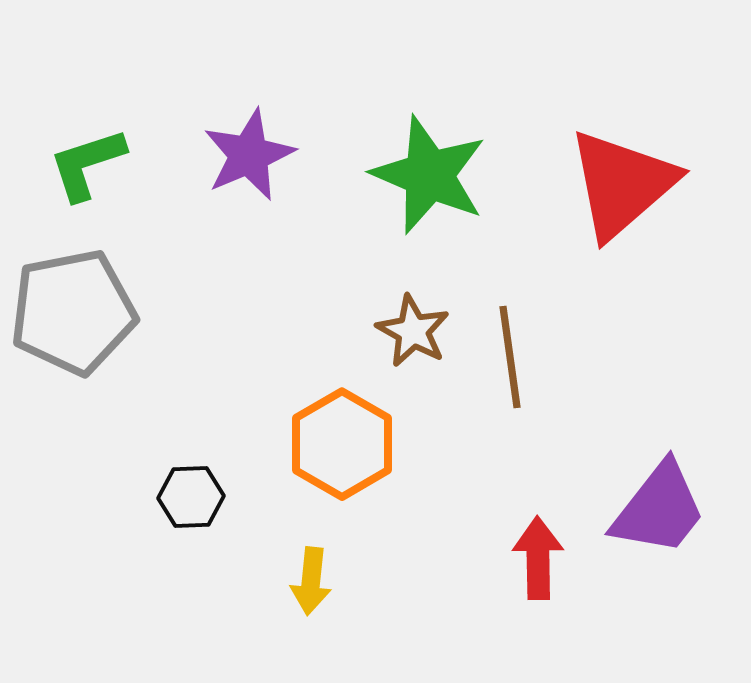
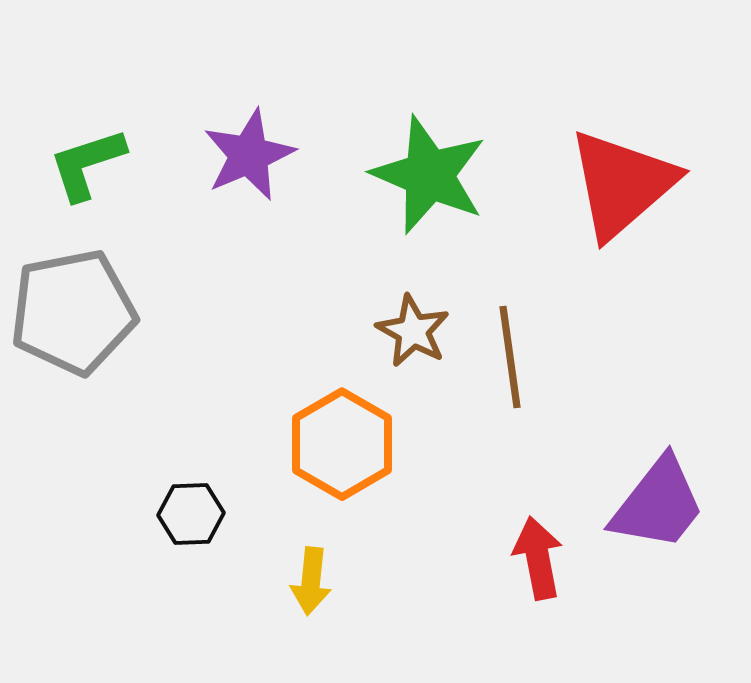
black hexagon: moved 17 px down
purple trapezoid: moved 1 px left, 5 px up
red arrow: rotated 10 degrees counterclockwise
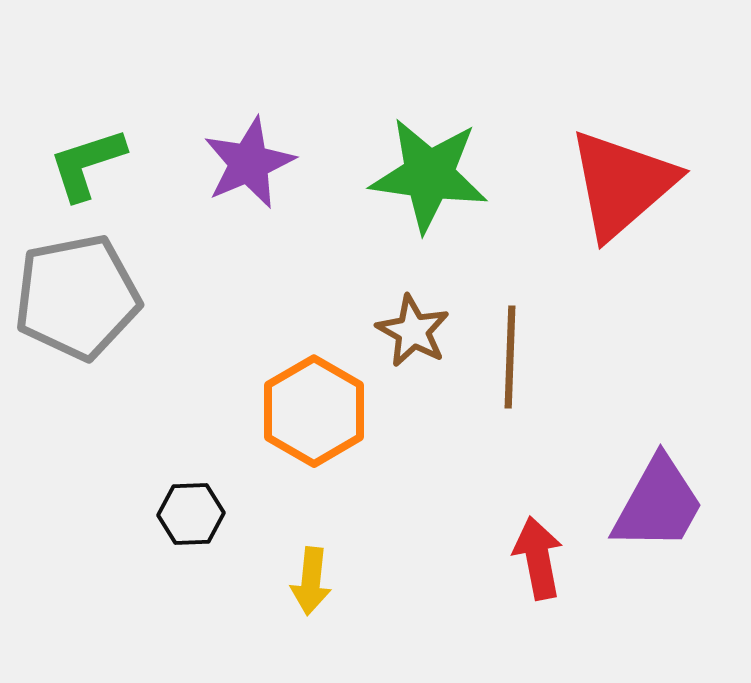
purple star: moved 8 px down
green star: rotated 15 degrees counterclockwise
gray pentagon: moved 4 px right, 15 px up
brown line: rotated 10 degrees clockwise
orange hexagon: moved 28 px left, 33 px up
purple trapezoid: rotated 9 degrees counterclockwise
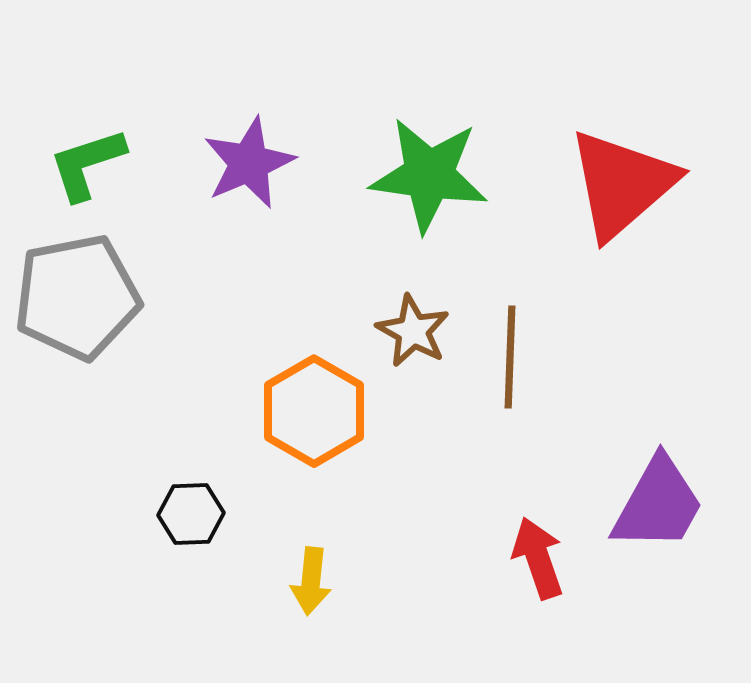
red arrow: rotated 8 degrees counterclockwise
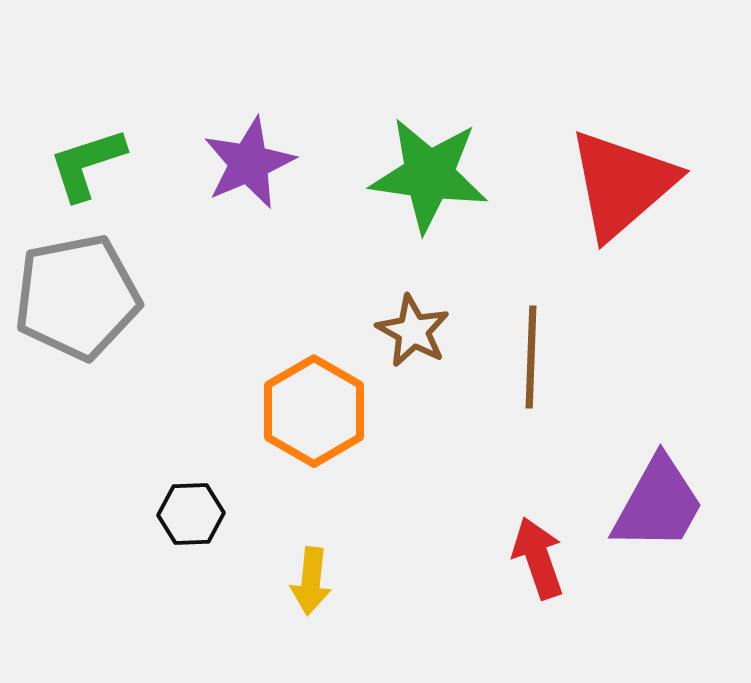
brown line: moved 21 px right
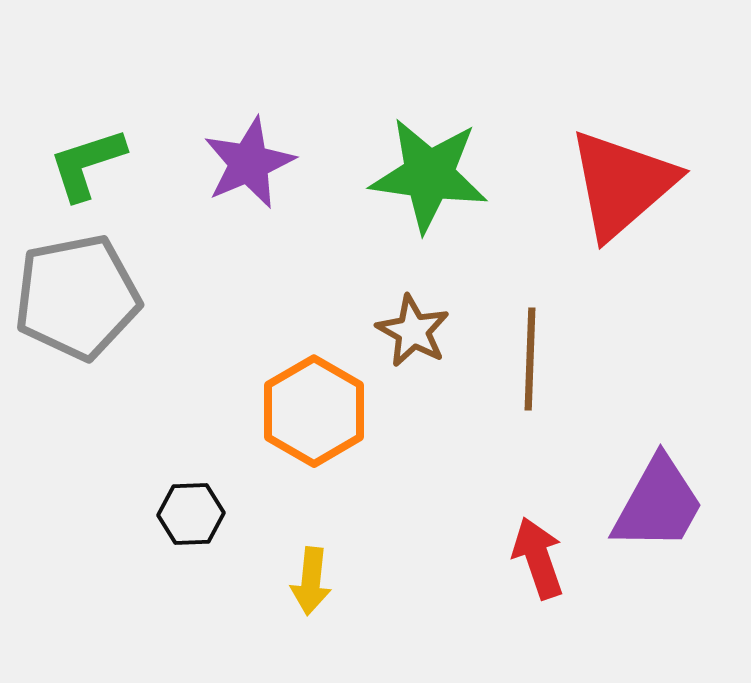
brown line: moved 1 px left, 2 px down
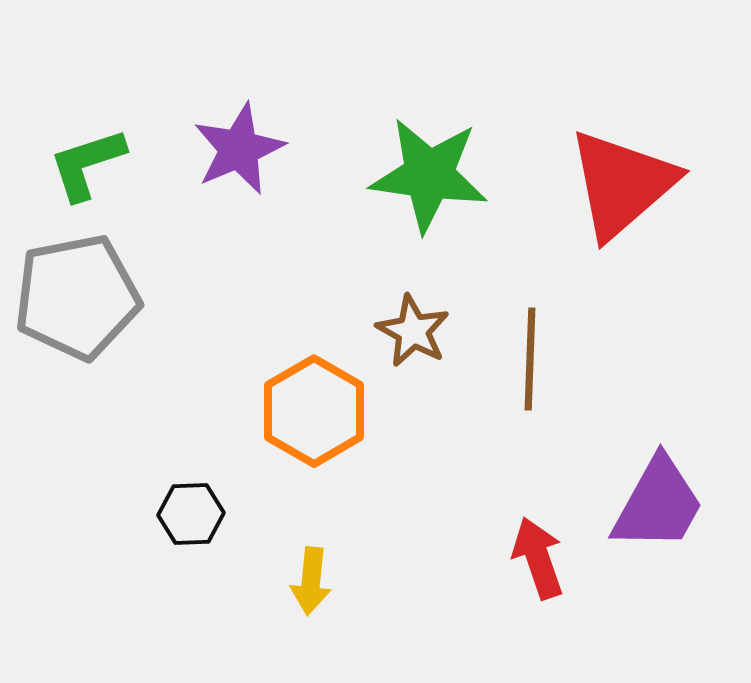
purple star: moved 10 px left, 14 px up
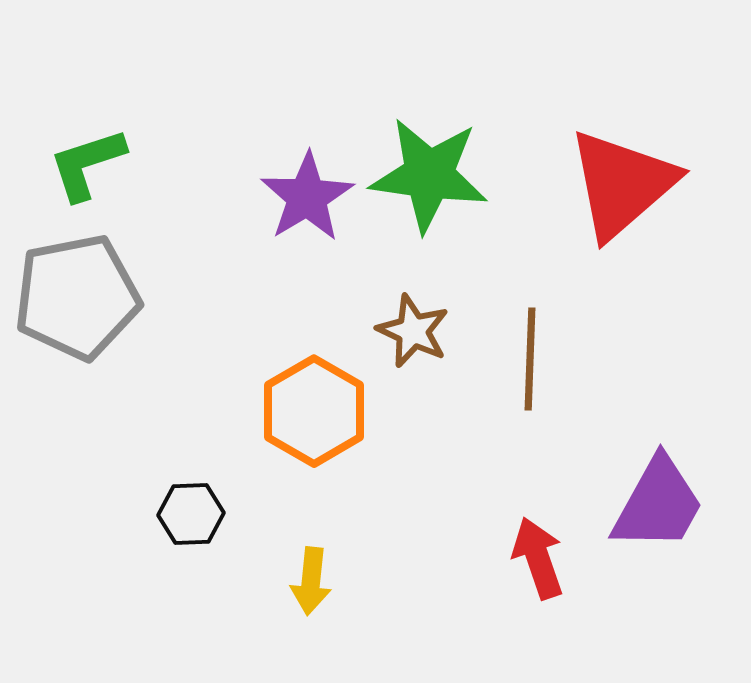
purple star: moved 68 px right, 48 px down; rotated 8 degrees counterclockwise
brown star: rotated 4 degrees counterclockwise
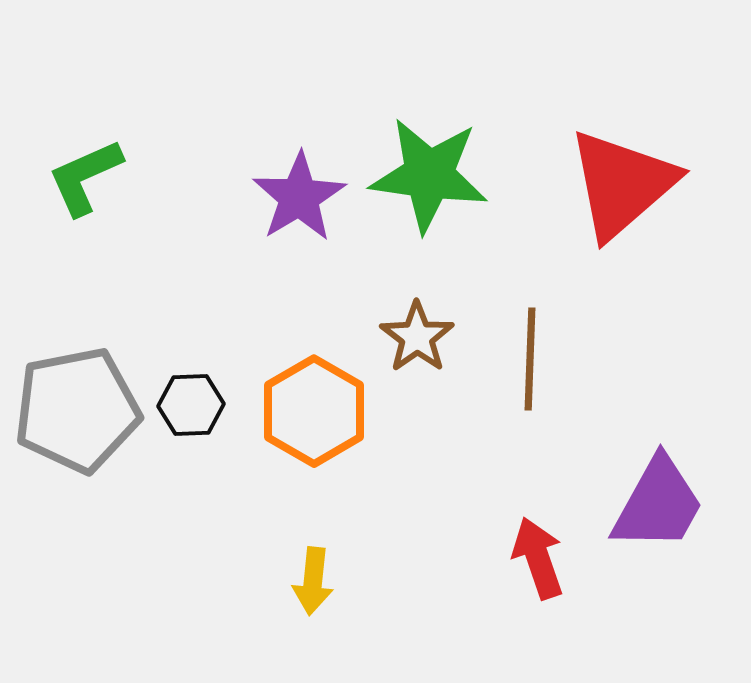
green L-shape: moved 2 px left, 13 px down; rotated 6 degrees counterclockwise
purple star: moved 8 px left
gray pentagon: moved 113 px down
brown star: moved 4 px right, 6 px down; rotated 12 degrees clockwise
black hexagon: moved 109 px up
yellow arrow: moved 2 px right
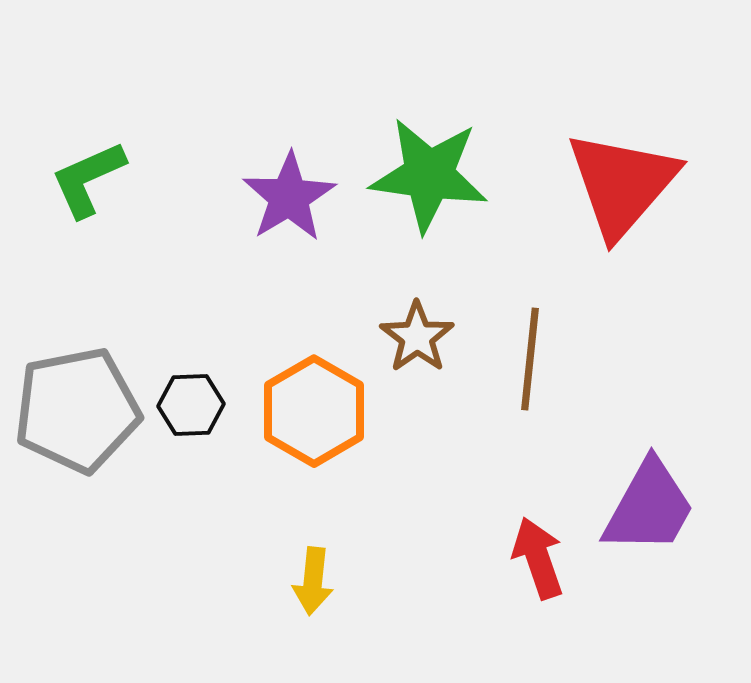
green L-shape: moved 3 px right, 2 px down
red triangle: rotated 8 degrees counterclockwise
purple star: moved 10 px left
brown line: rotated 4 degrees clockwise
purple trapezoid: moved 9 px left, 3 px down
